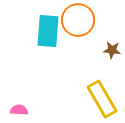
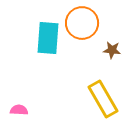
orange circle: moved 4 px right, 3 px down
cyan rectangle: moved 7 px down
yellow rectangle: moved 1 px right
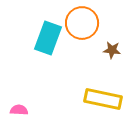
cyan rectangle: rotated 16 degrees clockwise
yellow rectangle: rotated 48 degrees counterclockwise
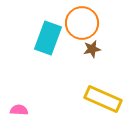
brown star: moved 20 px left, 1 px up; rotated 18 degrees counterclockwise
yellow rectangle: rotated 12 degrees clockwise
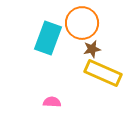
yellow rectangle: moved 26 px up
pink semicircle: moved 33 px right, 8 px up
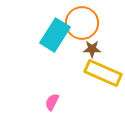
cyan rectangle: moved 7 px right, 3 px up; rotated 12 degrees clockwise
brown star: rotated 12 degrees clockwise
pink semicircle: rotated 66 degrees counterclockwise
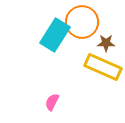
orange circle: moved 1 px up
brown star: moved 14 px right, 6 px up
yellow rectangle: moved 6 px up
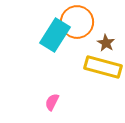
orange circle: moved 5 px left
brown star: rotated 30 degrees clockwise
yellow rectangle: rotated 9 degrees counterclockwise
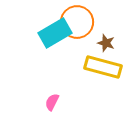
cyan rectangle: moved 2 px up; rotated 28 degrees clockwise
brown star: rotated 12 degrees counterclockwise
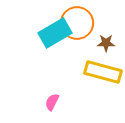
orange circle: moved 1 px down
brown star: rotated 18 degrees counterclockwise
yellow rectangle: moved 5 px down
